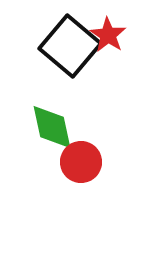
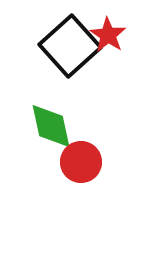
black square: rotated 8 degrees clockwise
green diamond: moved 1 px left, 1 px up
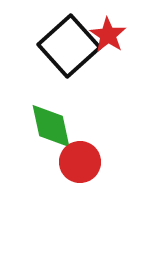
black square: moved 1 px left
red circle: moved 1 px left
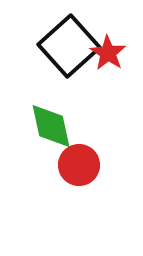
red star: moved 18 px down
red circle: moved 1 px left, 3 px down
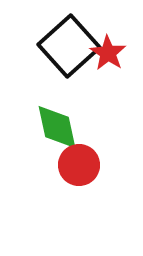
green diamond: moved 6 px right, 1 px down
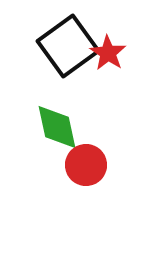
black square: moved 1 px left; rotated 6 degrees clockwise
red circle: moved 7 px right
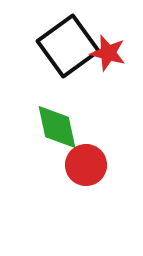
red star: rotated 18 degrees counterclockwise
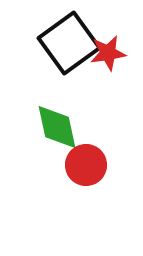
black square: moved 1 px right, 3 px up
red star: rotated 24 degrees counterclockwise
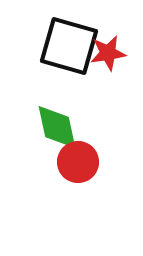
black square: moved 3 px down; rotated 38 degrees counterclockwise
red circle: moved 8 px left, 3 px up
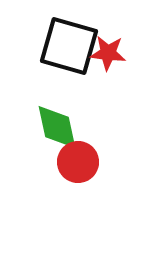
red star: rotated 15 degrees clockwise
